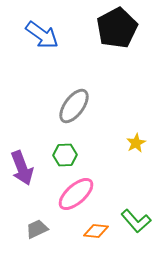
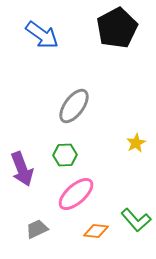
purple arrow: moved 1 px down
green L-shape: moved 1 px up
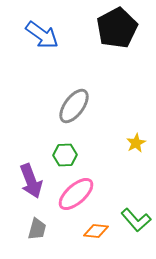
purple arrow: moved 9 px right, 12 px down
gray trapezoid: rotated 130 degrees clockwise
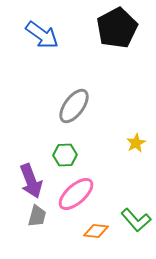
gray trapezoid: moved 13 px up
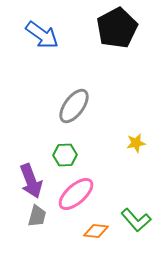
yellow star: rotated 18 degrees clockwise
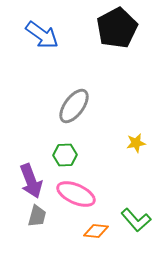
pink ellipse: rotated 66 degrees clockwise
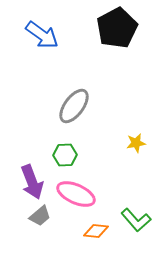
purple arrow: moved 1 px right, 1 px down
gray trapezoid: moved 3 px right; rotated 35 degrees clockwise
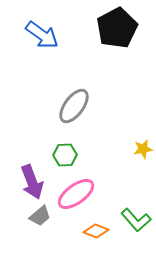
yellow star: moved 7 px right, 6 px down
pink ellipse: rotated 60 degrees counterclockwise
orange diamond: rotated 15 degrees clockwise
